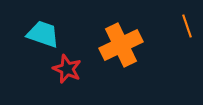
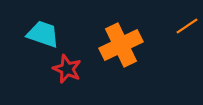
orange line: rotated 75 degrees clockwise
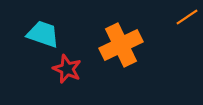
orange line: moved 9 px up
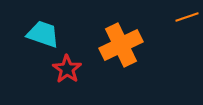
orange line: rotated 15 degrees clockwise
red star: rotated 12 degrees clockwise
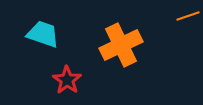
orange line: moved 1 px right, 1 px up
red star: moved 11 px down
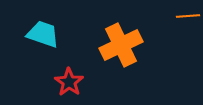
orange line: rotated 15 degrees clockwise
red star: moved 2 px right, 2 px down
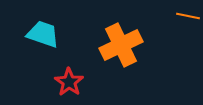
orange line: rotated 15 degrees clockwise
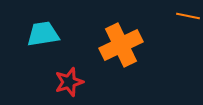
cyan trapezoid: rotated 28 degrees counterclockwise
red star: rotated 20 degrees clockwise
